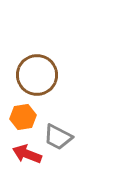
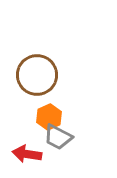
orange hexagon: moved 26 px right; rotated 15 degrees counterclockwise
red arrow: rotated 12 degrees counterclockwise
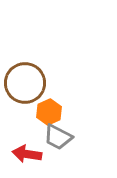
brown circle: moved 12 px left, 8 px down
orange hexagon: moved 5 px up
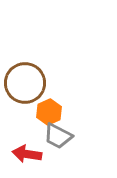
gray trapezoid: moved 1 px up
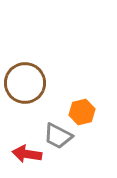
orange hexagon: moved 33 px right; rotated 10 degrees clockwise
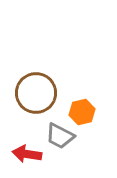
brown circle: moved 11 px right, 10 px down
gray trapezoid: moved 2 px right
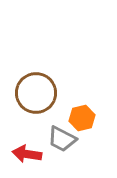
orange hexagon: moved 6 px down
gray trapezoid: moved 2 px right, 3 px down
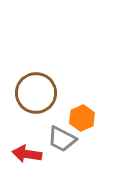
orange hexagon: rotated 10 degrees counterclockwise
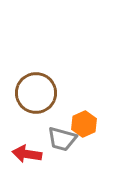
orange hexagon: moved 2 px right, 6 px down
gray trapezoid: rotated 12 degrees counterclockwise
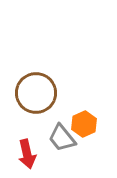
gray trapezoid: moved 1 px up; rotated 36 degrees clockwise
red arrow: rotated 112 degrees counterclockwise
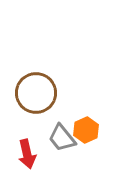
orange hexagon: moved 2 px right, 6 px down
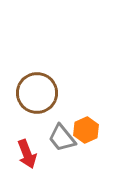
brown circle: moved 1 px right
red arrow: rotated 8 degrees counterclockwise
